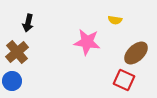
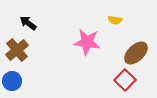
black arrow: rotated 114 degrees clockwise
brown cross: moved 2 px up
red square: moved 1 px right; rotated 20 degrees clockwise
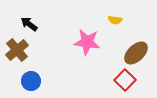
black arrow: moved 1 px right, 1 px down
blue circle: moved 19 px right
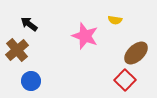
pink star: moved 2 px left, 6 px up; rotated 12 degrees clockwise
